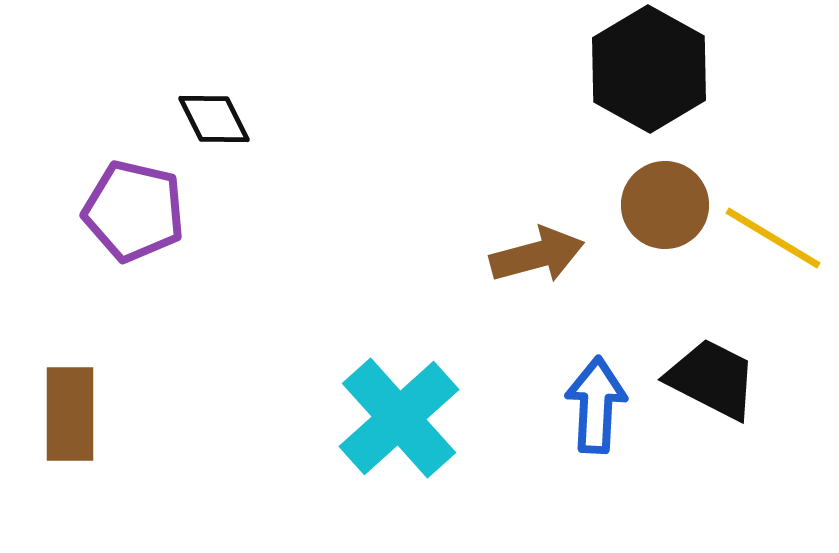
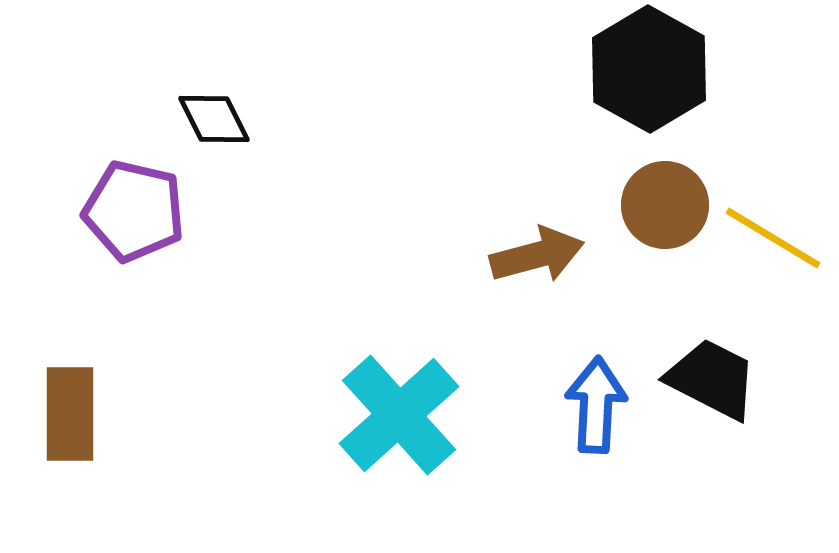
cyan cross: moved 3 px up
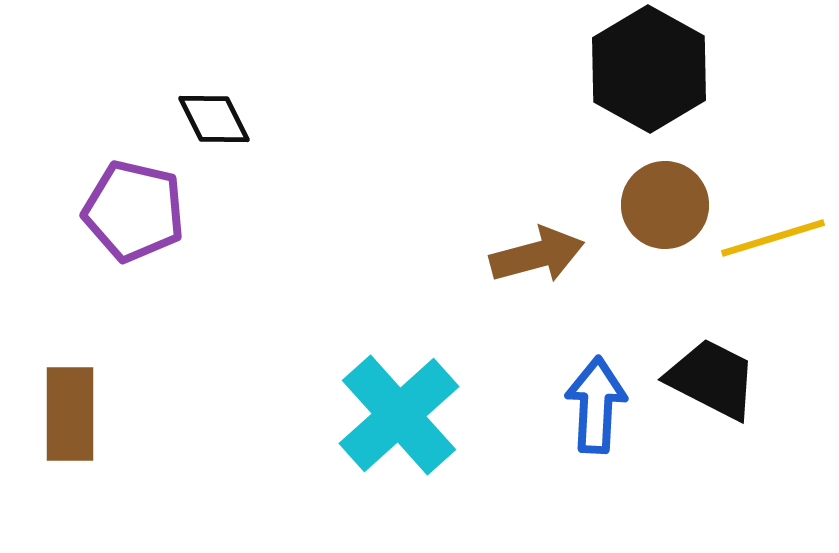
yellow line: rotated 48 degrees counterclockwise
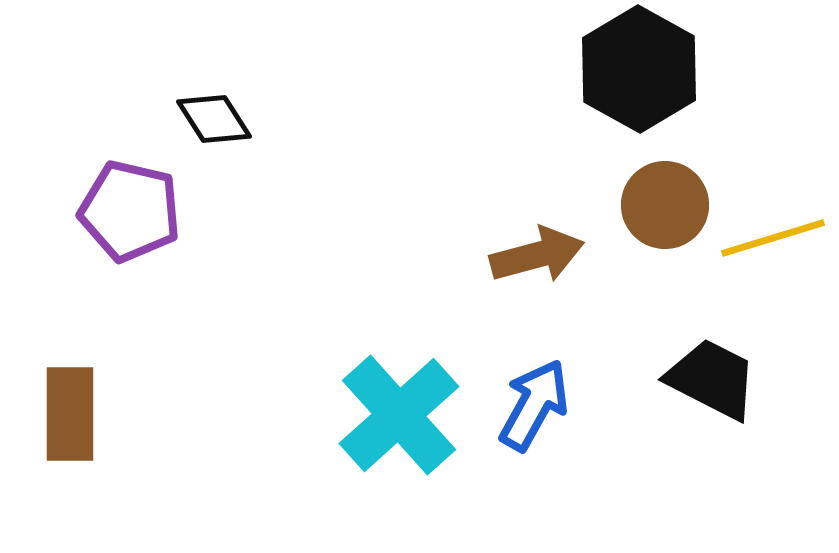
black hexagon: moved 10 px left
black diamond: rotated 6 degrees counterclockwise
purple pentagon: moved 4 px left
blue arrow: moved 62 px left; rotated 26 degrees clockwise
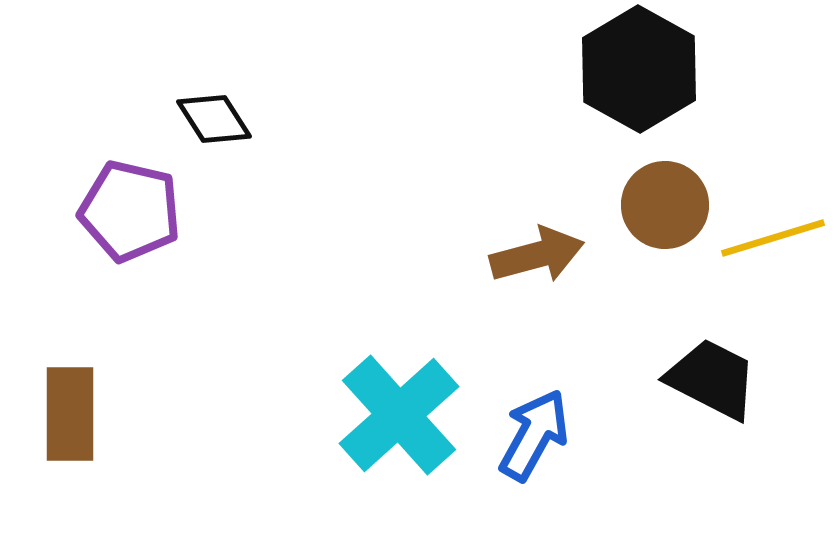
blue arrow: moved 30 px down
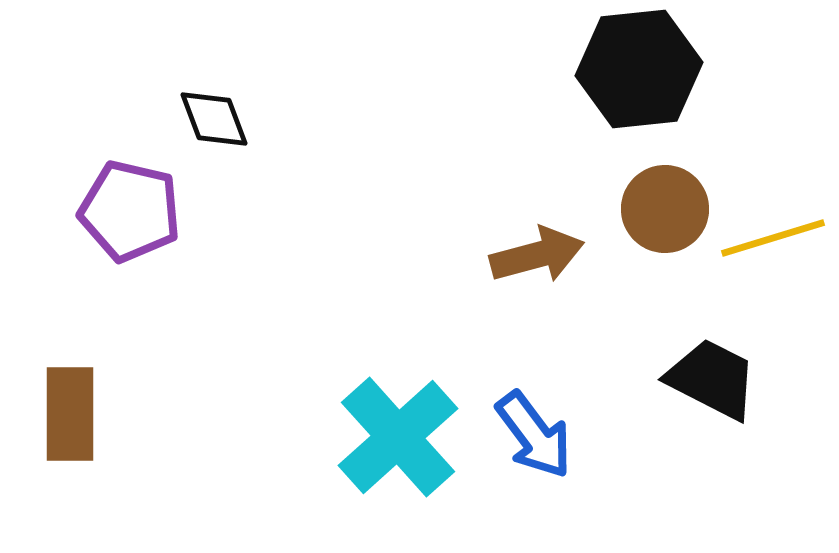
black hexagon: rotated 25 degrees clockwise
black diamond: rotated 12 degrees clockwise
brown circle: moved 4 px down
cyan cross: moved 1 px left, 22 px down
blue arrow: rotated 114 degrees clockwise
